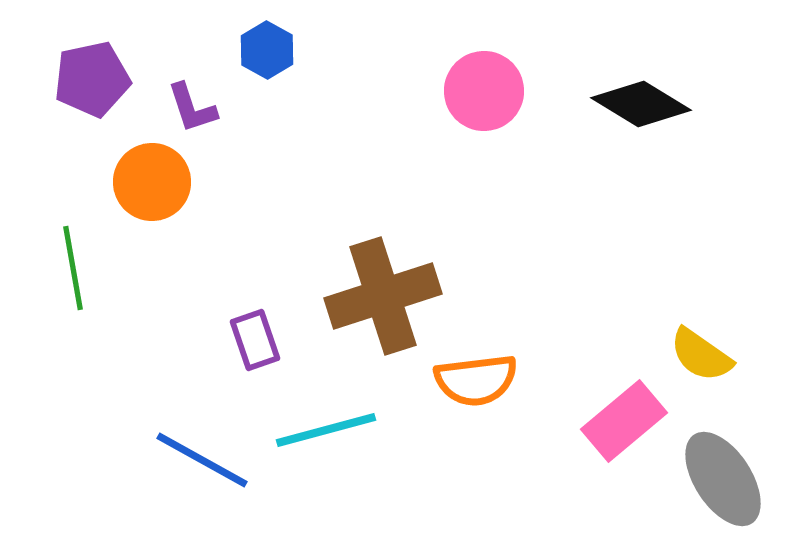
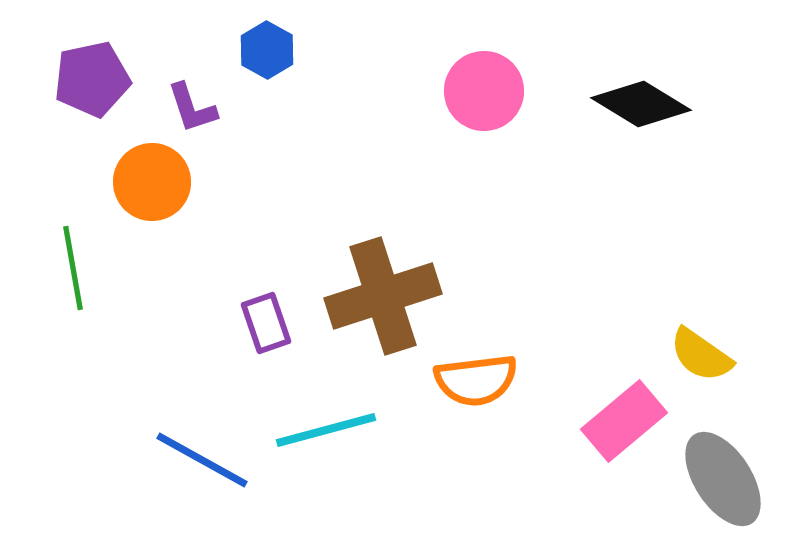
purple rectangle: moved 11 px right, 17 px up
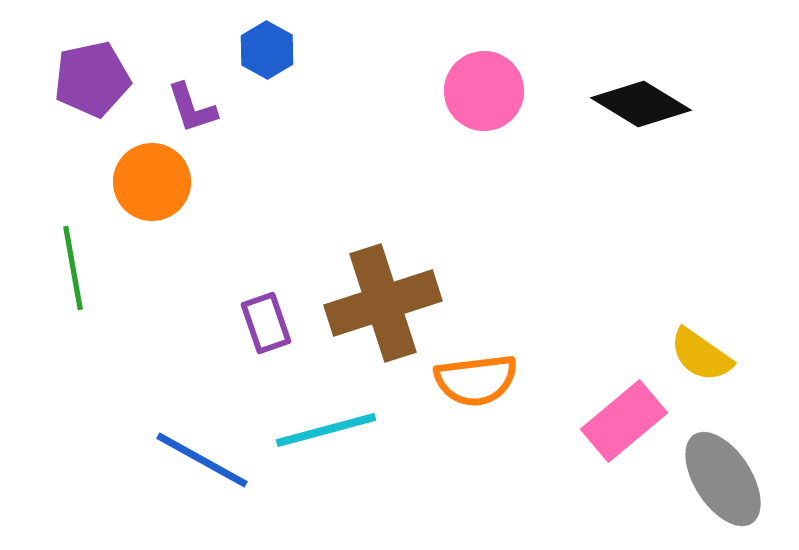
brown cross: moved 7 px down
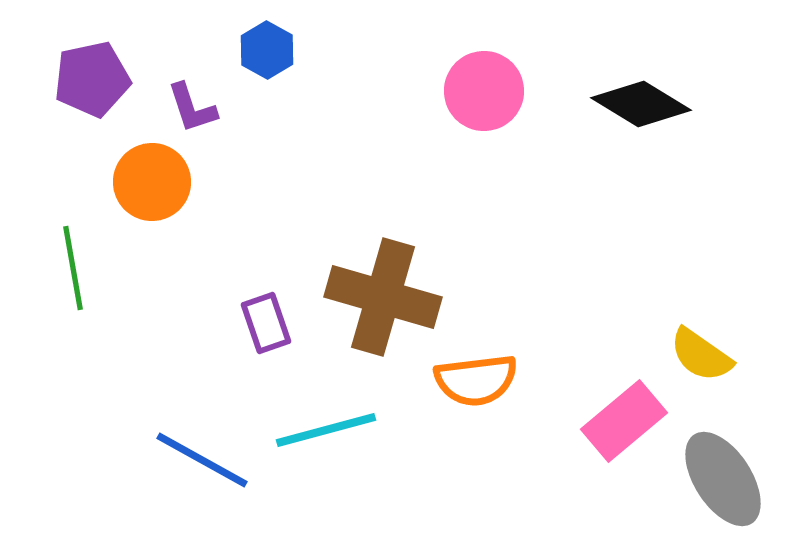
brown cross: moved 6 px up; rotated 34 degrees clockwise
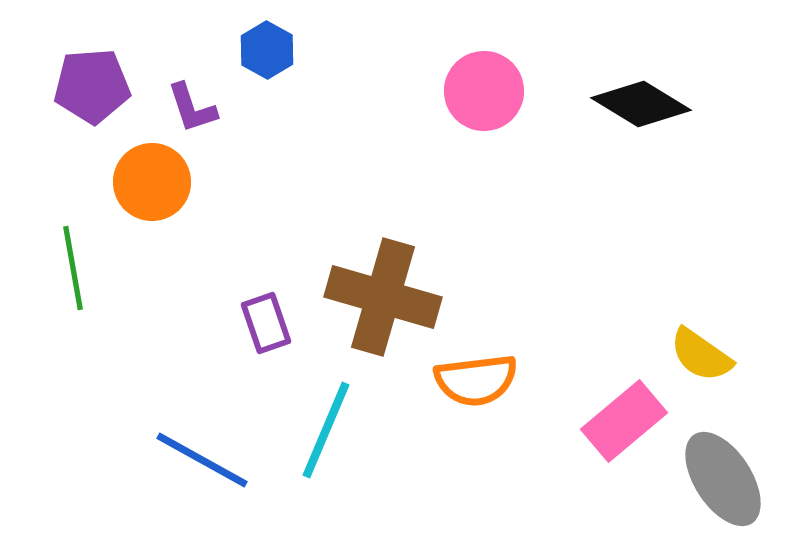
purple pentagon: moved 7 px down; rotated 8 degrees clockwise
cyan line: rotated 52 degrees counterclockwise
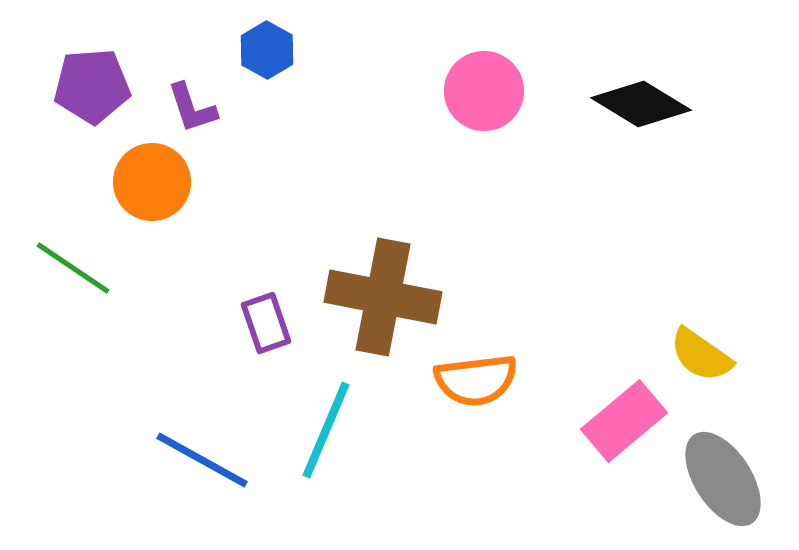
green line: rotated 46 degrees counterclockwise
brown cross: rotated 5 degrees counterclockwise
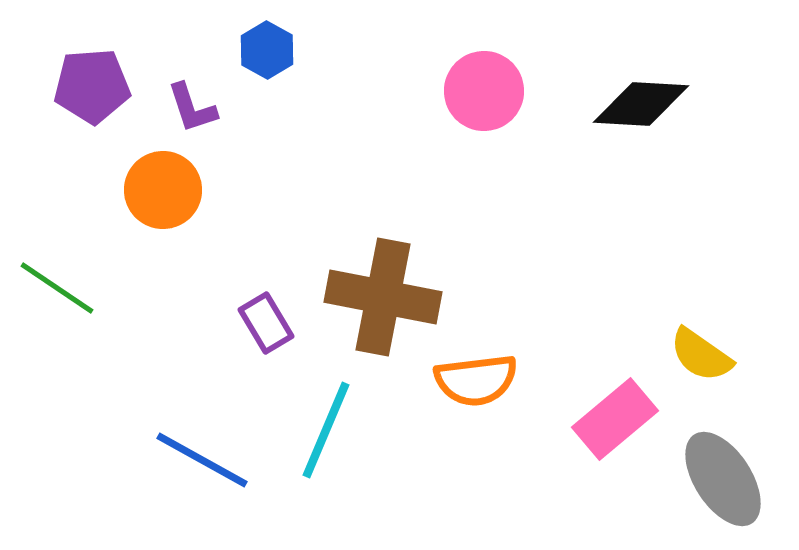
black diamond: rotated 28 degrees counterclockwise
orange circle: moved 11 px right, 8 px down
green line: moved 16 px left, 20 px down
purple rectangle: rotated 12 degrees counterclockwise
pink rectangle: moved 9 px left, 2 px up
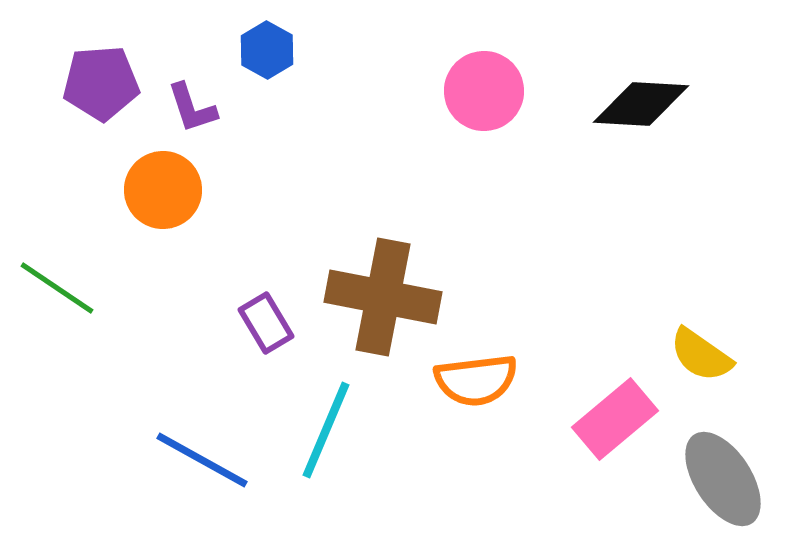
purple pentagon: moved 9 px right, 3 px up
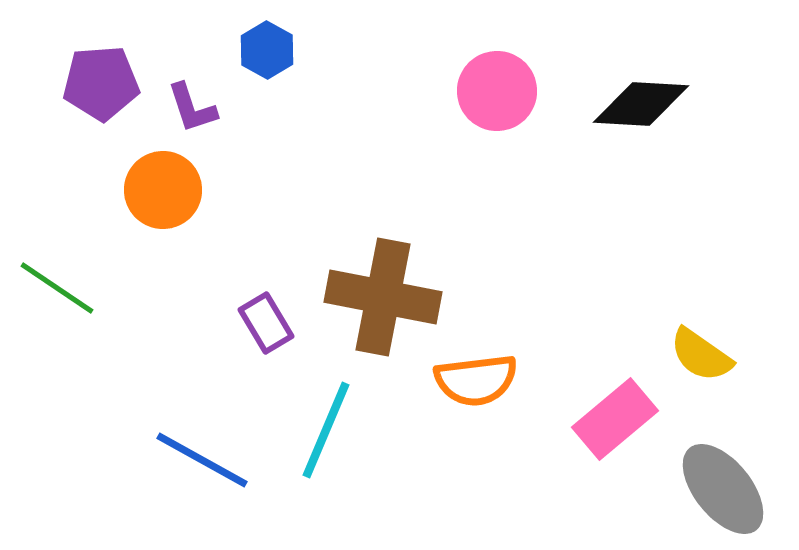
pink circle: moved 13 px right
gray ellipse: moved 10 px down; rotated 6 degrees counterclockwise
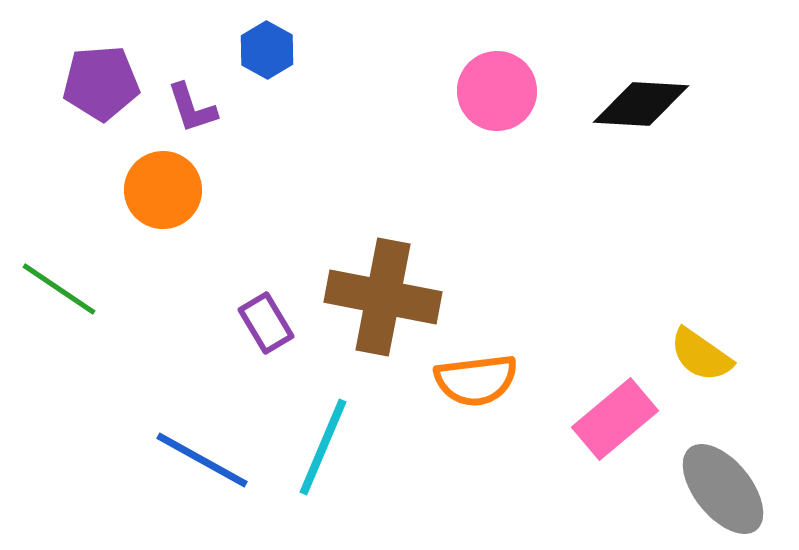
green line: moved 2 px right, 1 px down
cyan line: moved 3 px left, 17 px down
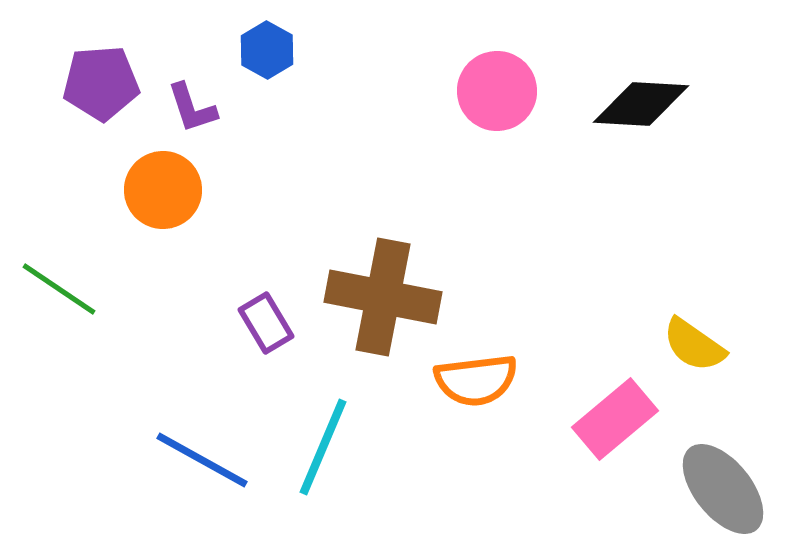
yellow semicircle: moved 7 px left, 10 px up
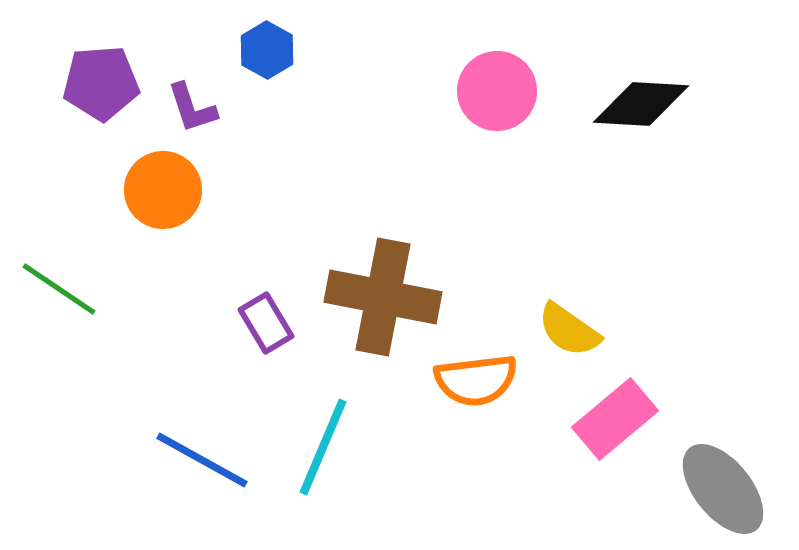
yellow semicircle: moved 125 px left, 15 px up
